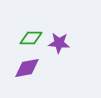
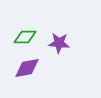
green diamond: moved 6 px left, 1 px up
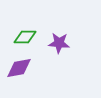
purple diamond: moved 8 px left
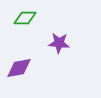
green diamond: moved 19 px up
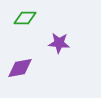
purple diamond: moved 1 px right
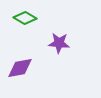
green diamond: rotated 30 degrees clockwise
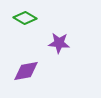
purple diamond: moved 6 px right, 3 px down
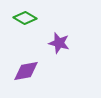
purple star: rotated 10 degrees clockwise
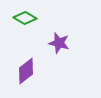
purple diamond: rotated 28 degrees counterclockwise
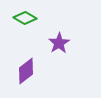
purple star: rotated 25 degrees clockwise
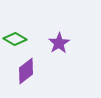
green diamond: moved 10 px left, 21 px down
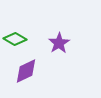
purple diamond: rotated 12 degrees clockwise
